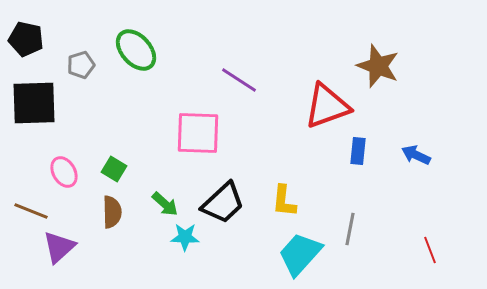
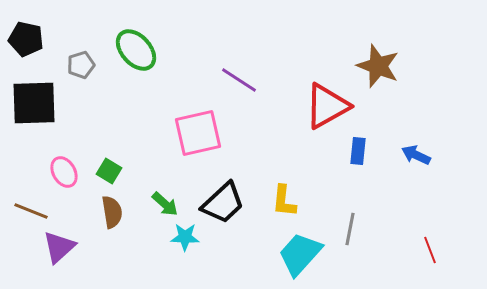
red triangle: rotated 9 degrees counterclockwise
pink square: rotated 15 degrees counterclockwise
green square: moved 5 px left, 2 px down
brown semicircle: rotated 8 degrees counterclockwise
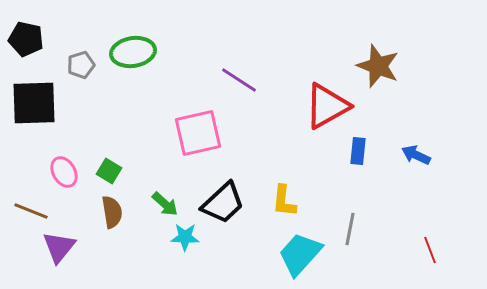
green ellipse: moved 3 px left, 2 px down; rotated 57 degrees counterclockwise
purple triangle: rotated 9 degrees counterclockwise
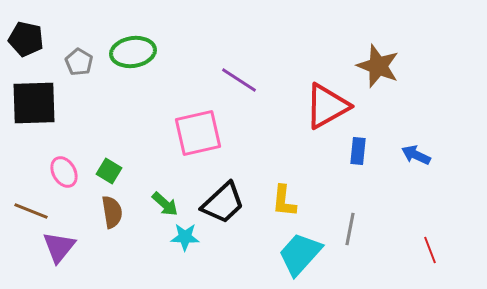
gray pentagon: moved 2 px left, 3 px up; rotated 24 degrees counterclockwise
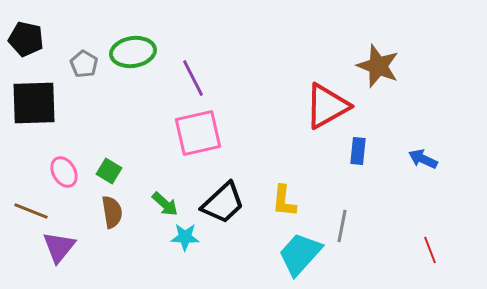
gray pentagon: moved 5 px right, 2 px down
purple line: moved 46 px left, 2 px up; rotated 30 degrees clockwise
blue arrow: moved 7 px right, 4 px down
gray line: moved 8 px left, 3 px up
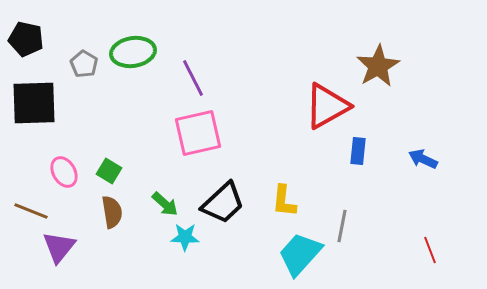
brown star: rotated 21 degrees clockwise
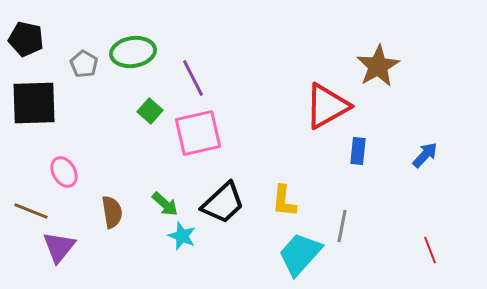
blue arrow: moved 2 px right, 4 px up; rotated 108 degrees clockwise
green square: moved 41 px right, 60 px up; rotated 10 degrees clockwise
cyan star: moved 3 px left, 1 px up; rotated 20 degrees clockwise
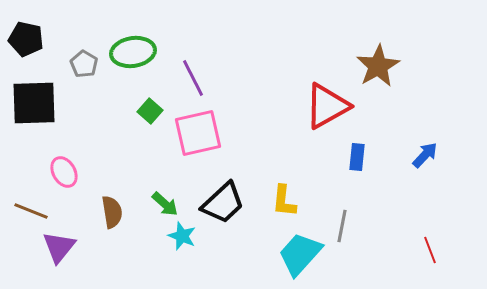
blue rectangle: moved 1 px left, 6 px down
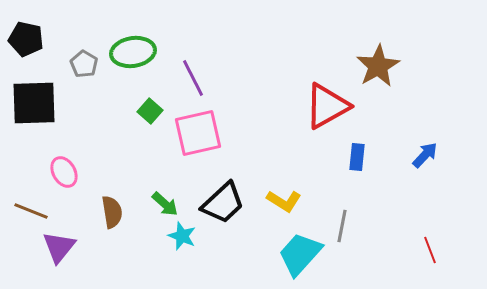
yellow L-shape: rotated 64 degrees counterclockwise
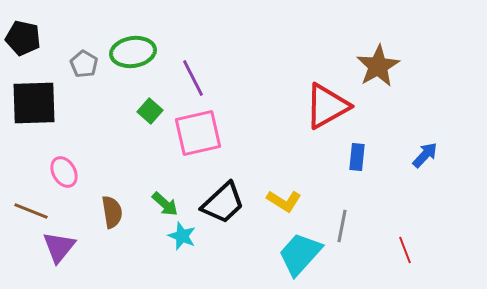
black pentagon: moved 3 px left, 1 px up
red line: moved 25 px left
